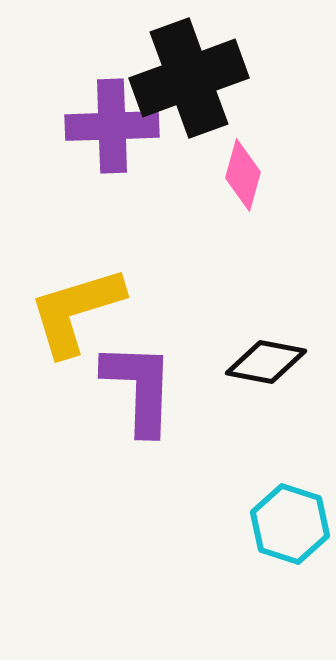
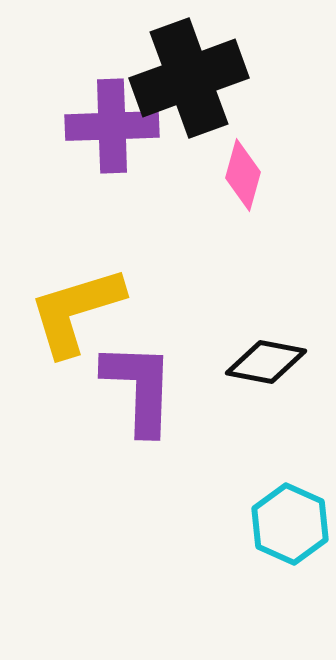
cyan hexagon: rotated 6 degrees clockwise
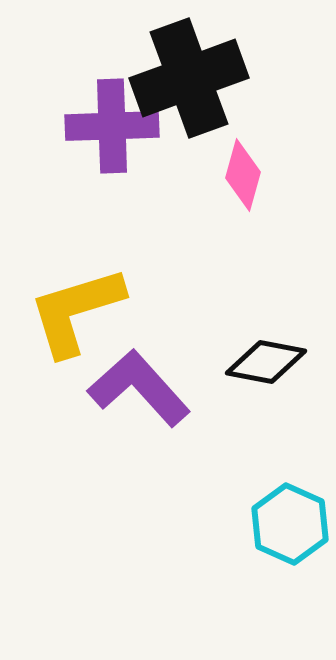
purple L-shape: rotated 44 degrees counterclockwise
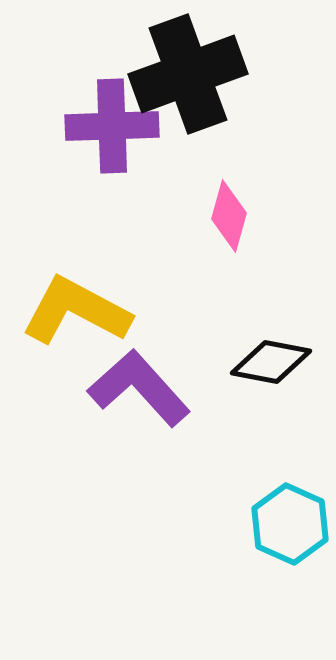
black cross: moved 1 px left, 4 px up
pink diamond: moved 14 px left, 41 px down
yellow L-shape: rotated 45 degrees clockwise
black diamond: moved 5 px right
